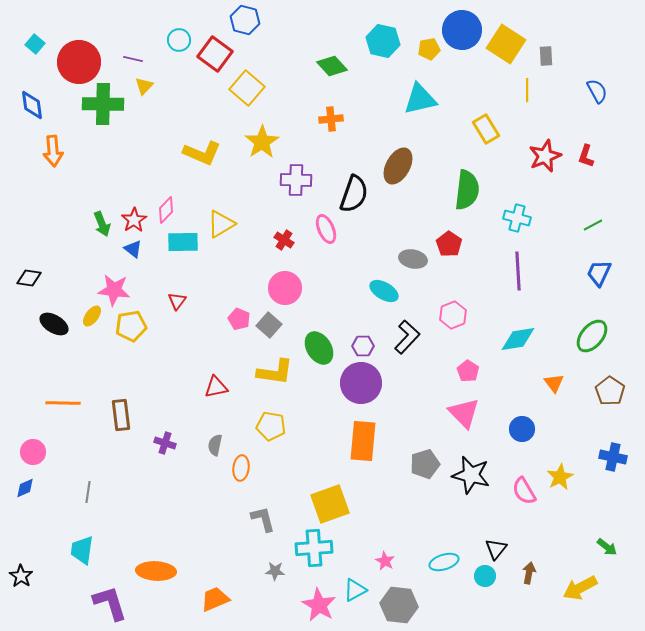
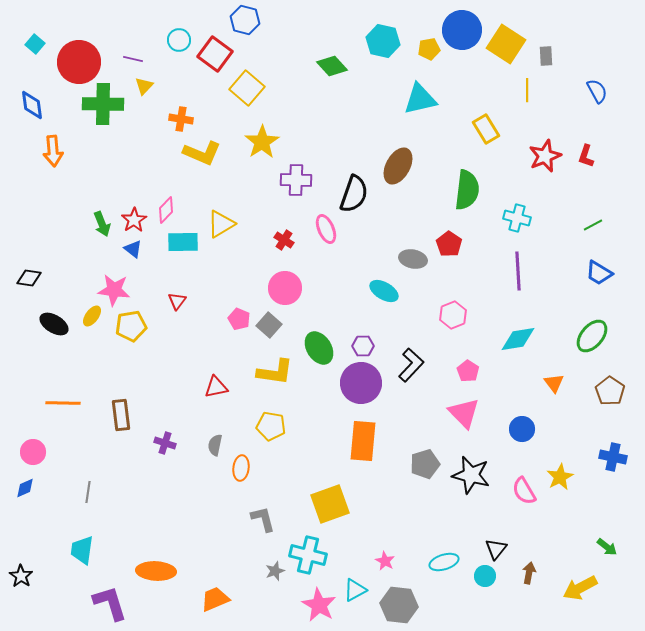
orange cross at (331, 119): moved 150 px left; rotated 15 degrees clockwise
blue trapezoid at (599, 273): rotated 84 degrees counterclockwise
black L-shape at (407, 337): moved 4 px right, 28 px down
cyan cross at (314, 548): moved 6 px left, 7 px down; rotated 18 degrees clockwise
gray star at (275, 571): rotated 24 degrees counterclockwise
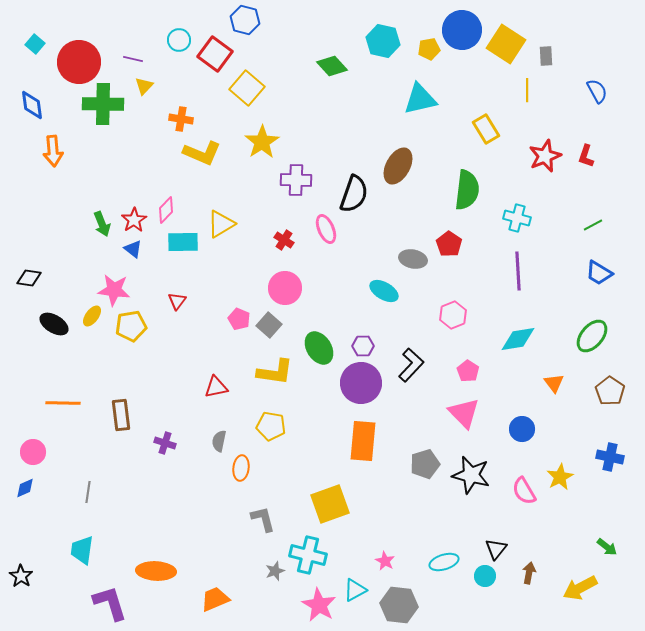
gray semicircle at (215, 445): moved 4 px right, 4 px up
blue cross at (613, 457): moved 3 px left
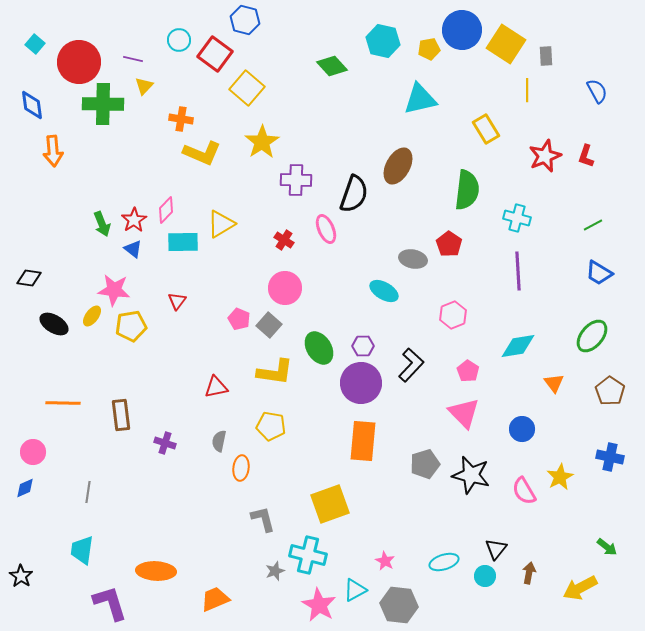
cyan diamond at (518, 339): moved 7 px down
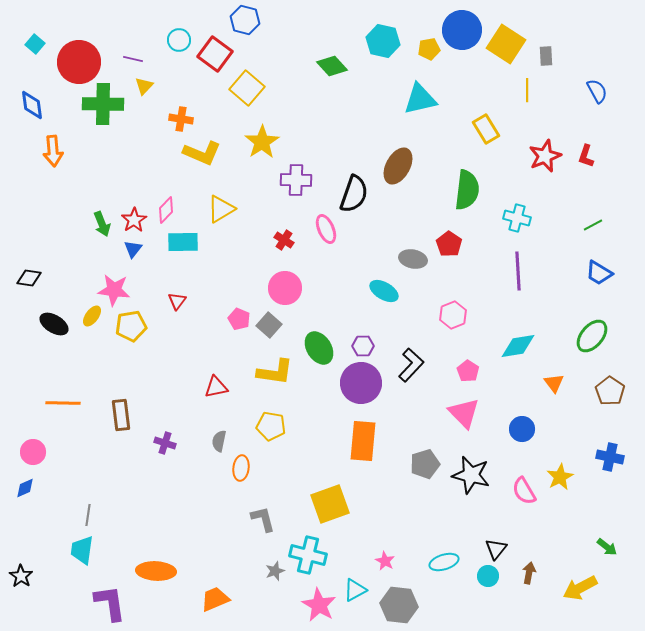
yellow triangle at (221, 224): moved 15 px up
blue triangle at (133, 249): rotated 30 degrees clockwise
gray line at (88, 492): moved 23 px down
cyan circle at (485, 576): moved 3 px right
purple L-shape at (110, 603): rotated 9 degrees clockwise
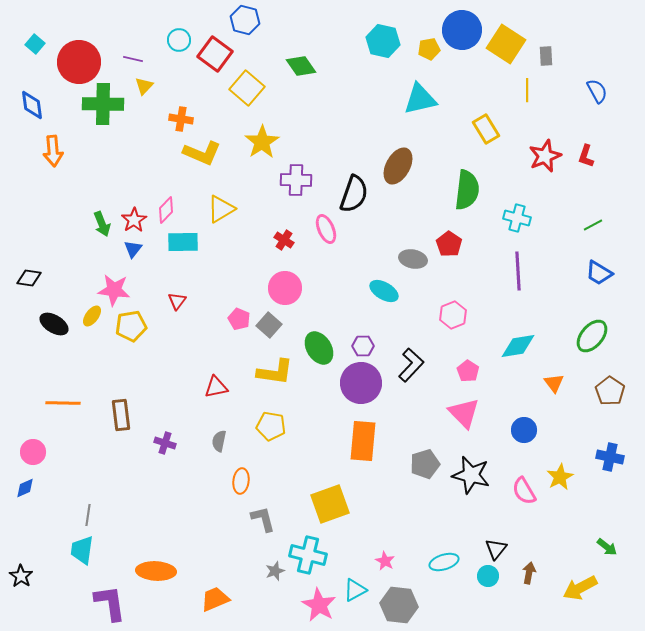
green diamond at (332, 66): moved 31 px left; rotated 8 degrees clockwise
blue circle at (522, 429): moved 2 px right, 1 px down
orange ellipse at (241, 468): moved 13 px down
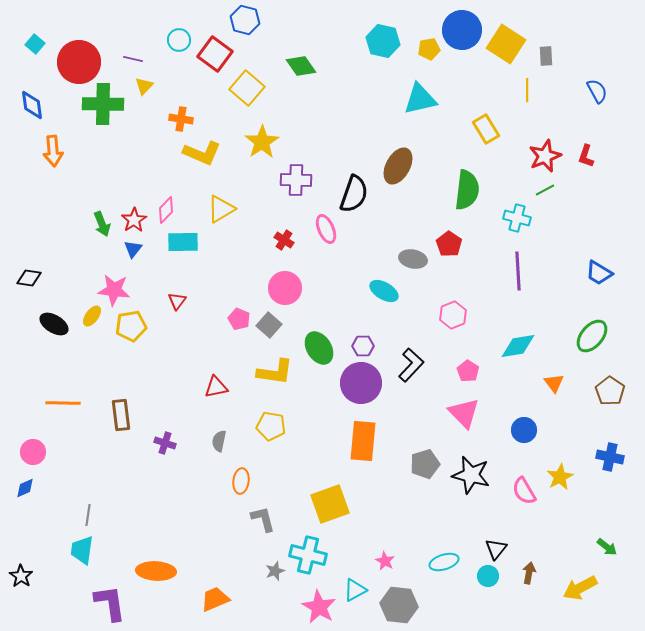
green line at (593, 225): moved 48 px left, 35 px up
pink star at (319, 605): moved 2 px down
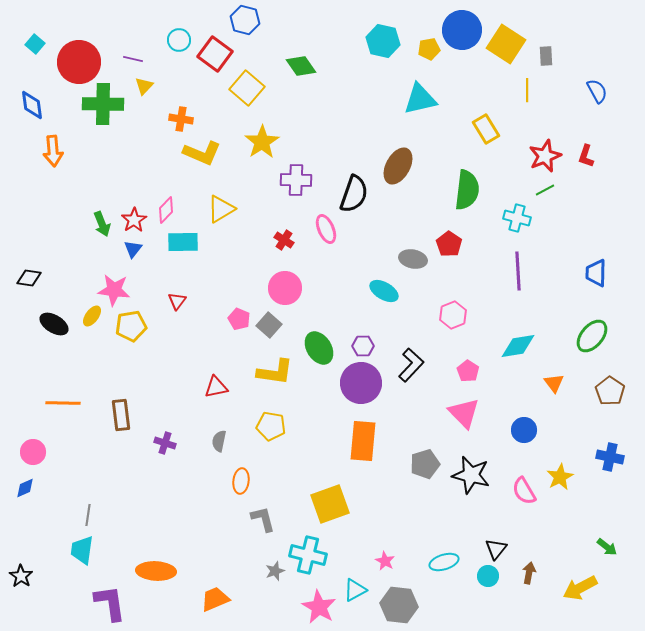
blue trapezoid at (599, 273): moved 3 px left; rotated 60 degrees clockwise
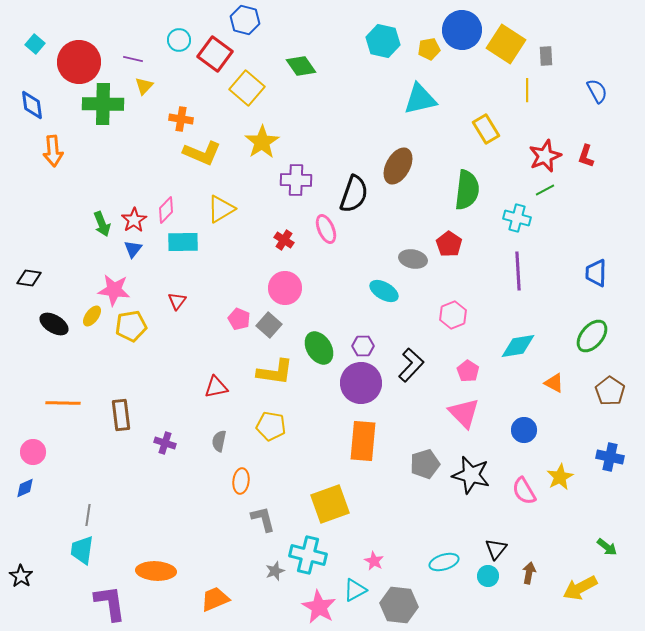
orange triangle at (554, 383): rotated 25 degrees counterclockwise
pink star at (385, 561): moved 11 px left
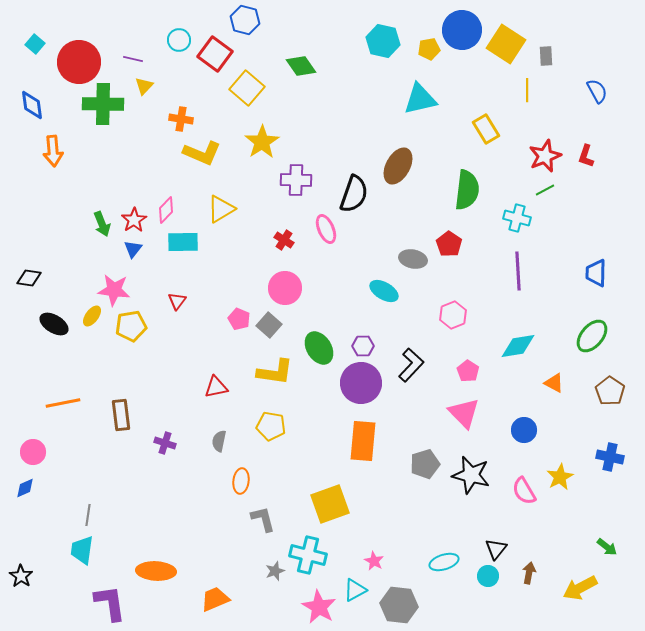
orange line at (63, 403): rotated 12 degrees counterclockwise
